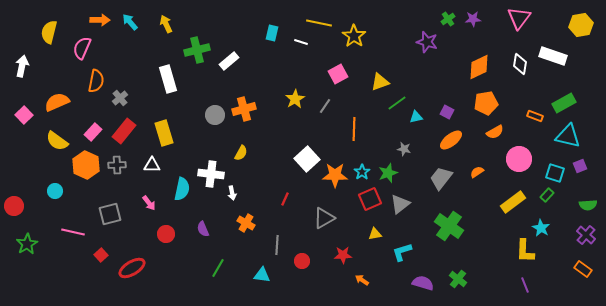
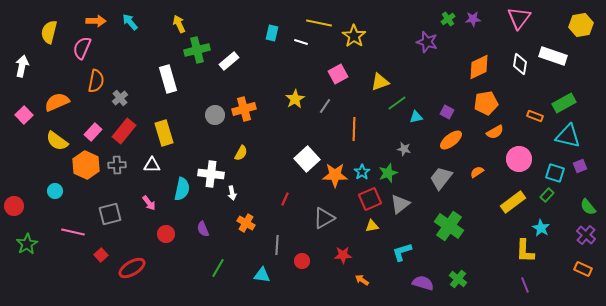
orange arrow at (100, 20): moved 4 px left, 1 px down
yellow arrow at (166, 24): moved 13 px right
green semicircle at (588, 205): moved 2 px down; rotated 54 degrees clockwise
yellow triangle at (375, 234): moved 3 px left, 8 px up
orange rectangle at (583, 269): rotated 12 degrees counterclockwise
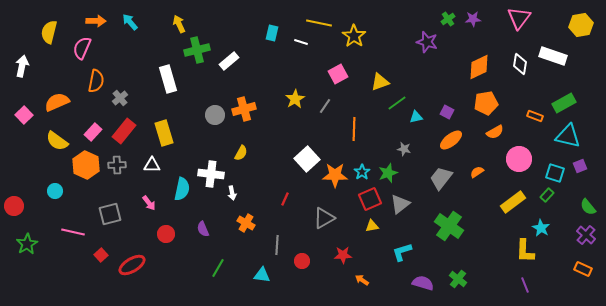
red ellipse at (132, 268): moved 3 px up
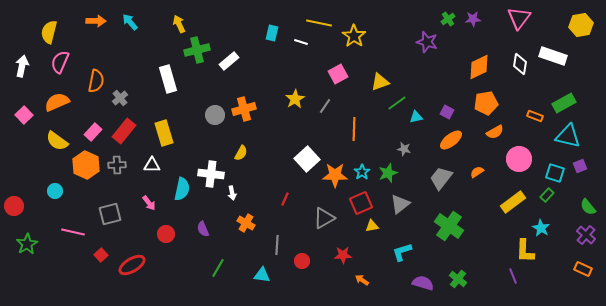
pink semicircle at (82, 48): moved 22 px left, 14 px down
red square at (370, 199): moved 9 px left, 4 px down
purple line at (525, 285): moved 12 px left, 9 px up
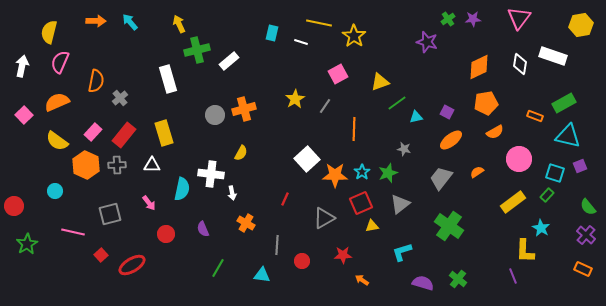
red rectangle at (124, 131): moved 4 px down
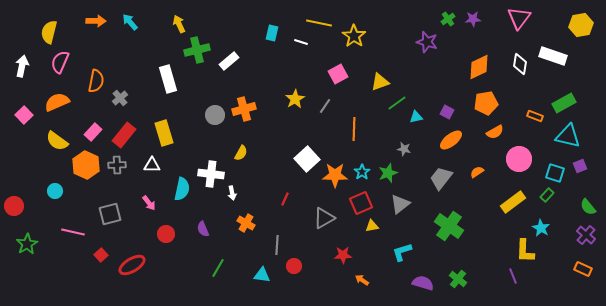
red circle at (302, 261): moved 8 px left, 5 px down
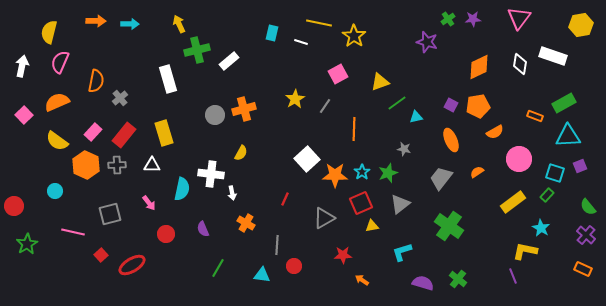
cyan arrow at (130, 22): moved 2 px down; rotated 132 degrees clockwise
orange pentagon at (486, 103): moved 8 px left, 3 px down
purple square at (447, 112): moved 4 px right, 7 px up
cyan triangle at (568, 136): rotated 16 degrees counterclockwise
orange ellipse at (451, 140): rotated 75 degrees counterclockwise
yellow L-shape at (525, 251): rotated 100 degrees clockwise
